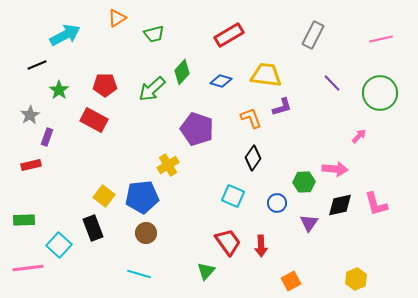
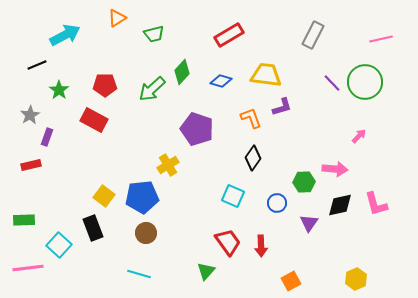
green circle at (380, 93): moved 15 px left, 11 px up
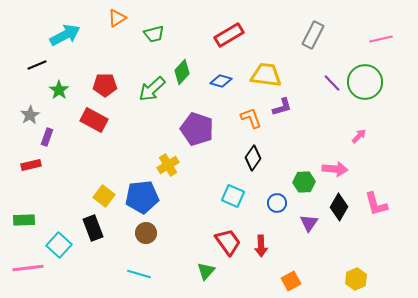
black diamond at (340, 205): moved 1 px left, 2 px down; rotated 48 degrees counterclockwise
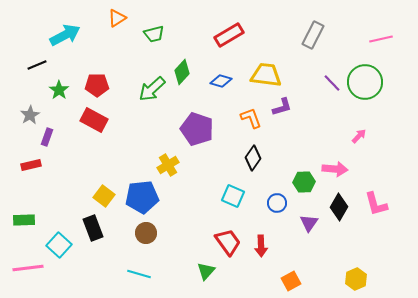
red pentagon at (105, 85): moved 8 px left
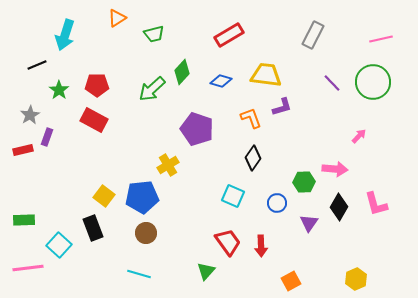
cyan arrow at (65, 35): rotated 136 degrees clockwise
green circle at (365, 82): moved 8 px right
red rectangle at (31, 165): moved 8 px left, 15 px up
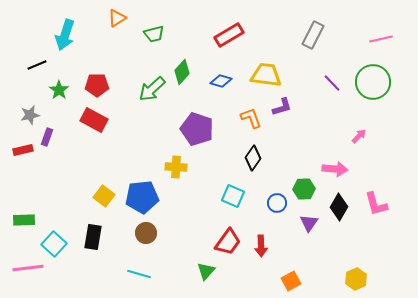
gray star at (30, 115): rotated 18 degrees clockwise
yellow cross at (168, 165): moved 8 px right, 2 px down; rotated 35 degrees clockwise
green hexagon at (304, 182): moved 7 px down
black rectangle at (93, 228): moved 9 px down; rotated 30 degrees clockwise
red trapezoid at (228, 242): rotated 72 degrees clockwise
cyan square at (59, 245): moved 5 px left, 1 px up
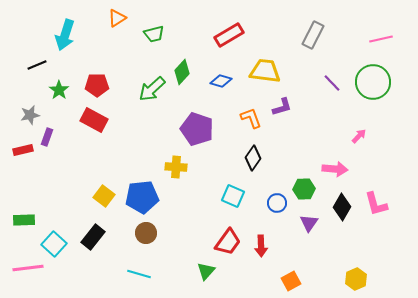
yellow trapezoid at (266, 75): moved 1 px left, 4 px up
black diamond at (339, 207): moved 3 px right
black rectangle at (93, 237): rotated 30 degrees clockwise
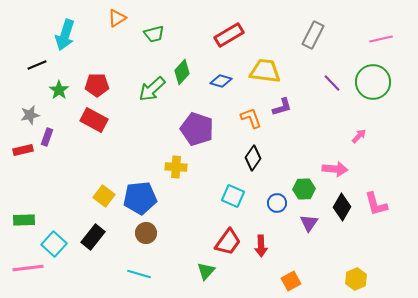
blue pentagon at (142, 197): moved 2 px left, 1 px down
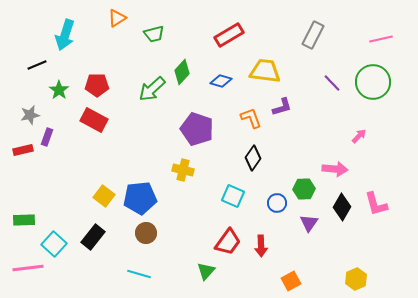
yellow cross at (176, 167): moved 7 px right, 3 px down; rotated 10 degrees clockwise
